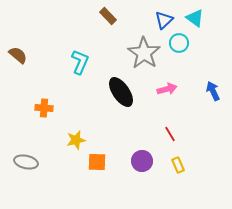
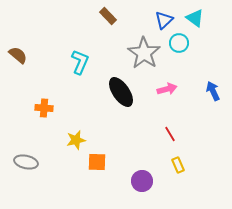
purple circle: moved 20 px down
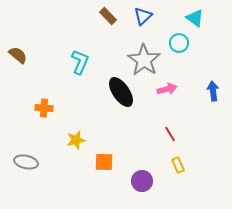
blue triangle: moved 21 px left, 4 px up
gray star: moved 7 px down
blue arrow: rotated 18 degrees clockwise
orange square: moved 7 px right
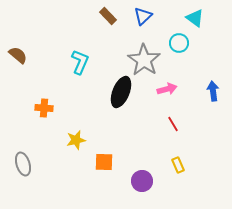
black ellipse: rotated 56 degrees clockwise
red line: moved 3 px right, 10 px up
gray ellipse: moved 3 px left, 2 px down; rotated 60 degrees clockwise
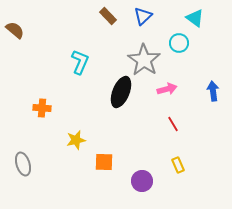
brown semicircle: moved 3 px left, 25 px up
orange cross: moved 2 px left
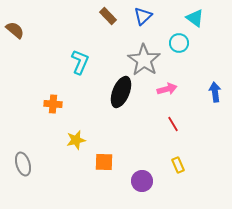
blue arrow: moved 2 px right, 1 px down
orange cross: moved 11 px right, 4 px up
